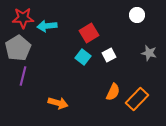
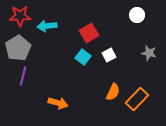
red star: moved 3 px left, 2 px up
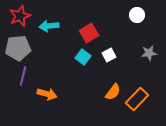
red star: rotated 20 degrees counterclockwise
cyan arrow: moved 2 px right
gray pentagon: rotated 25 degrees clockwise
gray star: rotated 21 degrees counterclockwise
orange semicircle: rotated 12 degrees clockwise
orange arrow: moved 11 px left, 9 px up
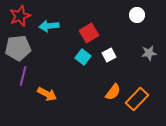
orange arrow: rotated 12 degrees clockwise
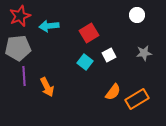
gray star: moved 5 px left
cyan square: moved 2 px right, 5 px down
purple line: moved 1 px right; rotated 18 degrees counterclockwise
orange arrow: moved 7 px up; rotated 36 degrees clockwise
orange rectangle: rotated 15 degrees clockwise
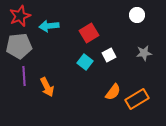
gray pentagon: moved 1 px right, 2 px up
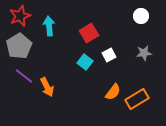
white circle: moved 4 px right, 1 px down
cyan arrow: rotated 90 degrees clockwise
gray pentagon: rotated 25 degrees counterclockwise
purple line: rotated 48 degrees counterclockwise
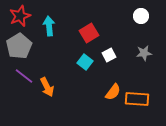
orange rectangle: rotated 35 degrees clockwise
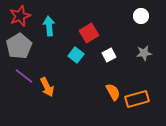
cyan square: moved 9 px left, 7 px up
orange semicircle: rotated 66 degrees counterclockwise
orange rectangle: rotated 20 degrees counterclockwise
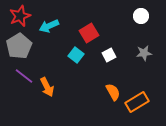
cyan arrow: rotated 108 degrees counterclockwise
orange rectangle: moved 3 px down; rotated 15 degrees counterclockwise
